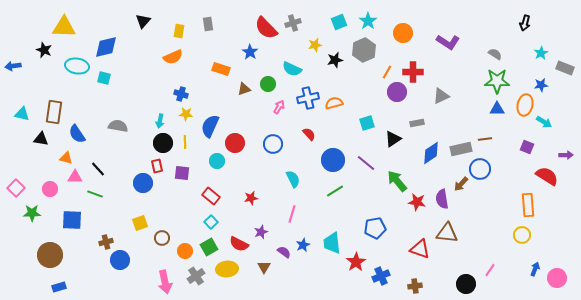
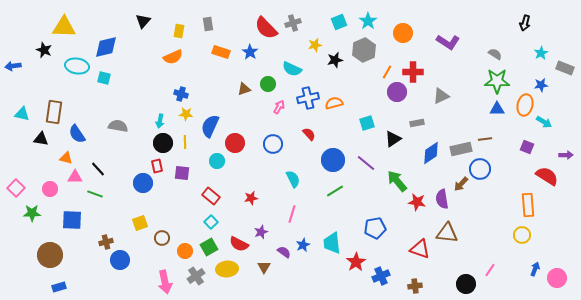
orange rectangle at (221, 69): moved 17 px up
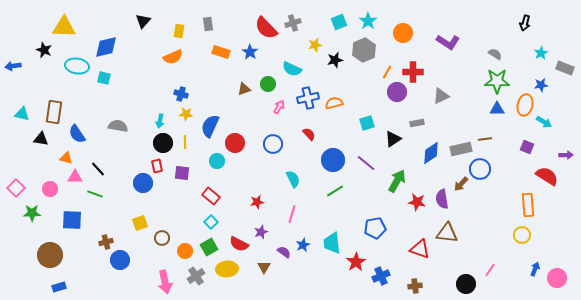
green arrow at (397, 181): rotated 70 degrees clockwise
red star at (251, 198): moved 6 px right, 4 px down
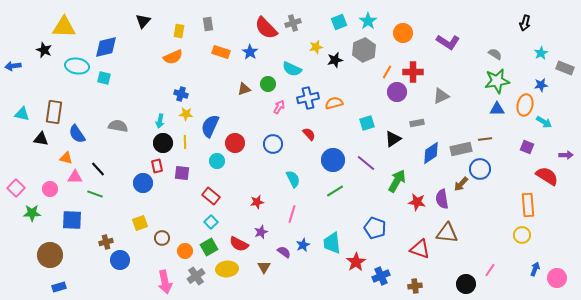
yellow star at (315, 45): moved 1 px right, 2 px down
green star at (497, 81): rotated 10 degrees counterclockwise
blue pentagon at (375, 228): rotated 30 degrees clockwise
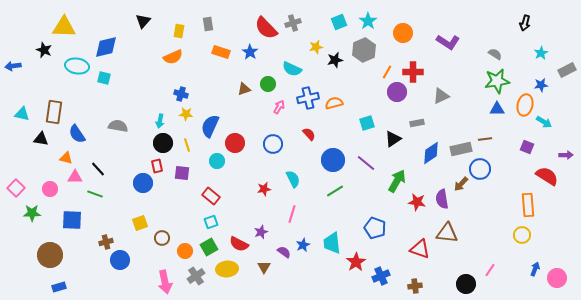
gray rectangle at (565, 68): moved 2 px right, 2 px down; rotated 48 degrees counterclockwise
yellow line at (185, 142): moved 2 px right, 3 px down; rotated 16 degrees counterclockwise
red star at (257, 202): moved 7 px right, 13 px up
cyan square at (211, 222): rotated 24 degrees clockwise
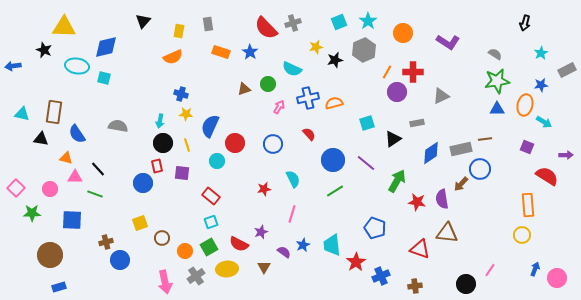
cyan trapezoid at (332, 243): moved 2 px down
